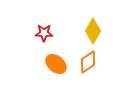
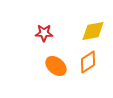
yellow diamond: rotated 50 degrees clockwise
orange ellipse: moved 2 px down
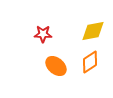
red star: moved 1 px left, 1 px down
orange diamond: moved 2 px right
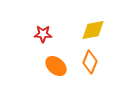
yellow diamond: moved 1 px up
orange diamond: rotated 35 degrees counterclockwise
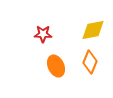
orange ellipse: rotated 25 degrees clockwise
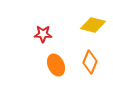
yellow diamond: moved 5 px up; rotated 25 degrees clockwise
orange ellipse: moved 1 px up
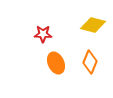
orange ellipse: moved 2 px up
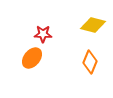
orange ellipse: moved 24 px left, 5 px up; rotated 65 degrees clockwise
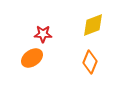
yellow diamond: rotated 35 degrees counterclockwise
orange ellipse: rotated 15 degrees clockwise
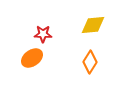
yellow diamond: rotated 15 degrees clockwise
orange diamond: rotated 10 degrees clockwise
